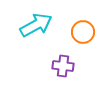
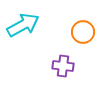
cyan arrow: moved 13 px left
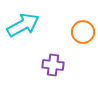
purple cross: moved 10 px left, 1 px up
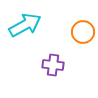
cyan arrow: moved 2 px right
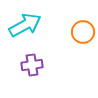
purple cross: moved 21 px left; rotated 15 degrees counterclockwise
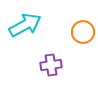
purple cross: moved 19 px right
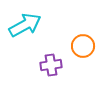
orange circle: moved 14 px down
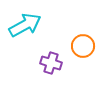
purple cross: moved 2 px up; rotated 25 degrees clockwise
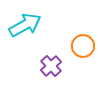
purple cross: moved 3 px down; rotated 30 degrees clockwise
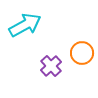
orange circle: moved 1 px left, 7 px down
